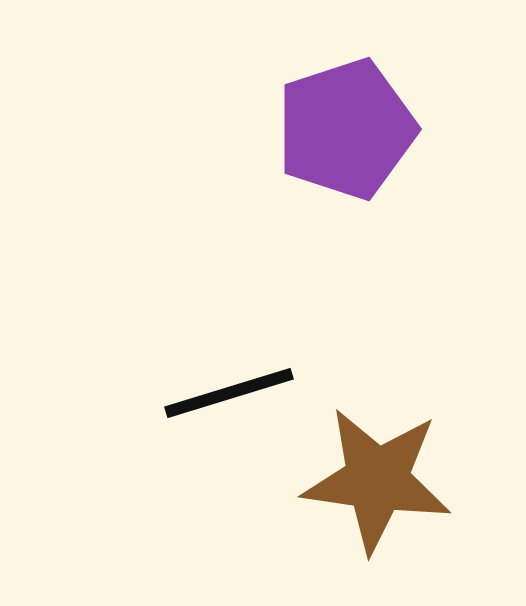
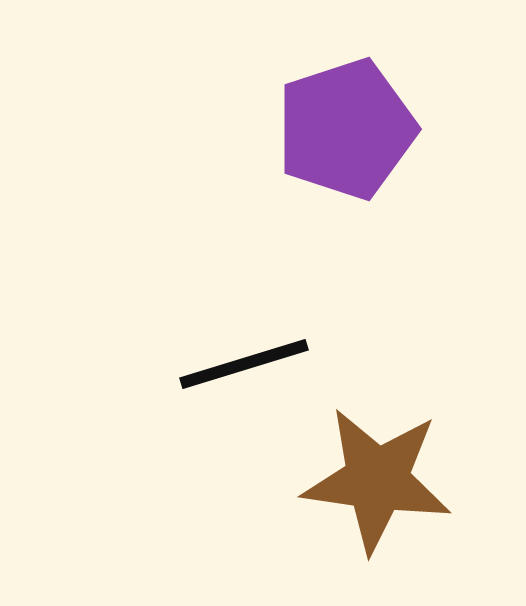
black line: moved 15 px right, 29 px up
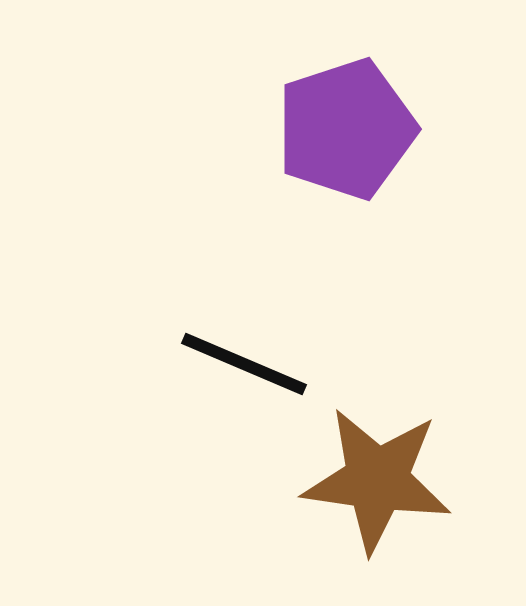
black line: rotated 40 degrees clockwise
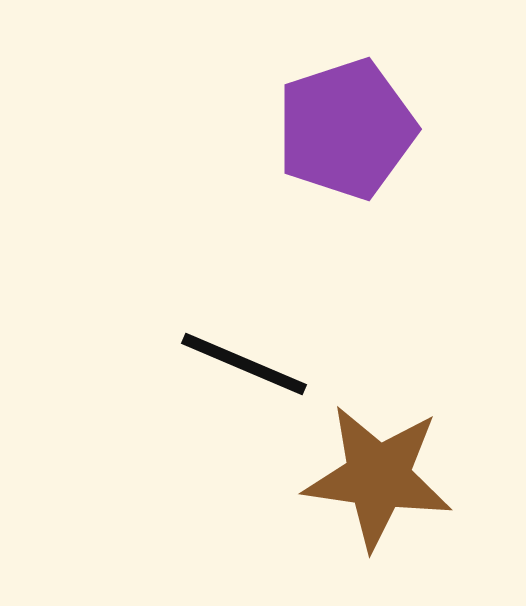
brown star: moved 1 px right, 3 px up
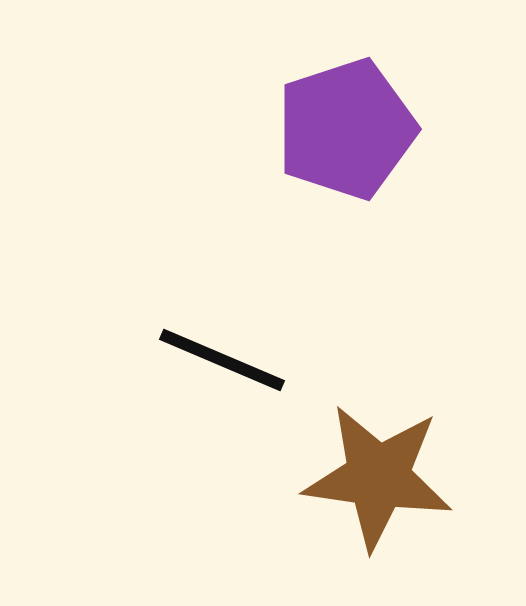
black line: moved 22 px left, 4 px up
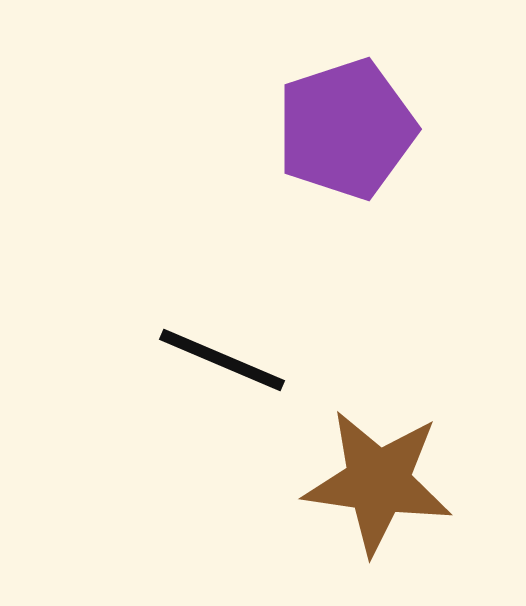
brown star: moved 5 px down
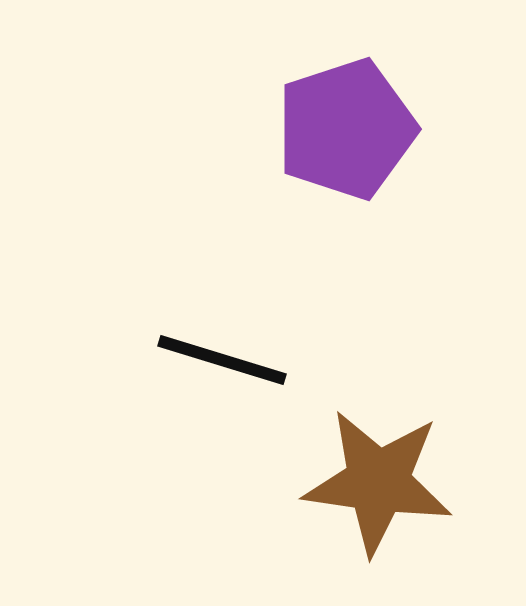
black line: rotated 6 degrees counterclockwise
